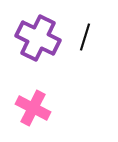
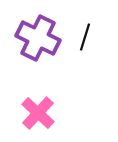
pink cross: moved 5 px right, 5 px down; rotated 16 degrees clockwise
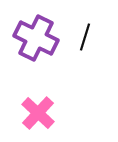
purple cross: moved 2 px left
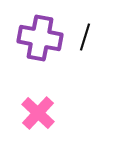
purple cross: moved 4 px right; rotated 15 degrees counterclockwise
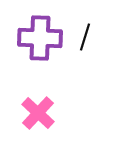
purple cross: rotated 9 degrees counterclockwise
